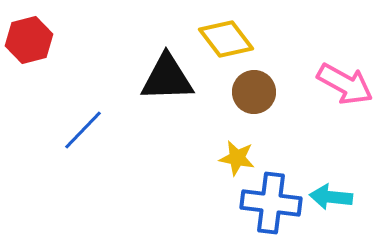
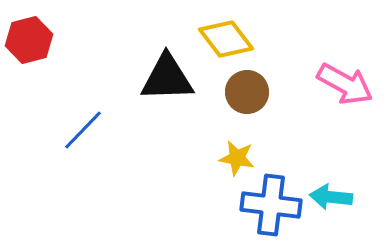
brown circle: moved 7 px left
blue cross: moved 2 px down
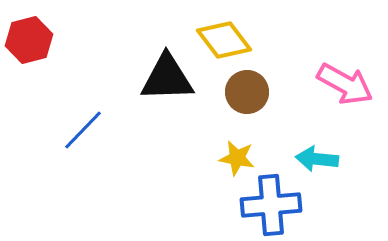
yellow diamond: moved 2 px left, 1 px down
cyan arrow: moved 14 px left, 38 px up
blue cross: rotated 12 degrees counterclockwise
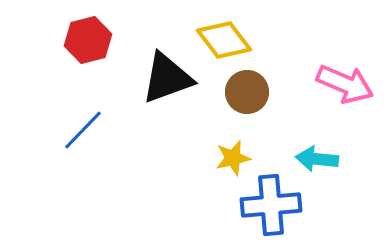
red hexagon: moved 59 px right
black triangle: rotated 18 degrees counterclockwise
pink arrow: rotated 6 degrees counterclockwise
yellow star: moved 4 px left; rotated 24 degrees counterclockwise
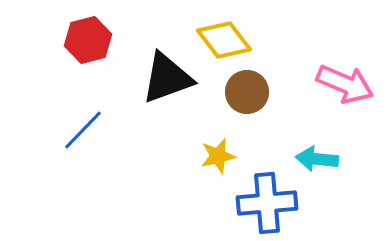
yellow star: moved 15 px left, 2 px up
blue cross: moved 4 px left, 2 px up
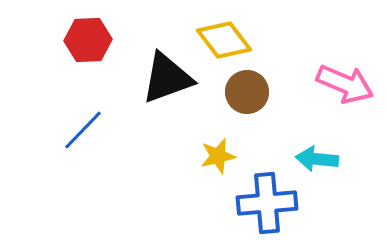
red hexagon: rotated 12 degrees clockwise
